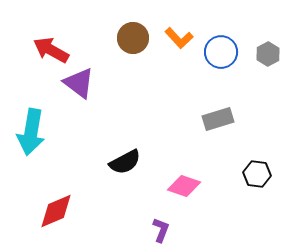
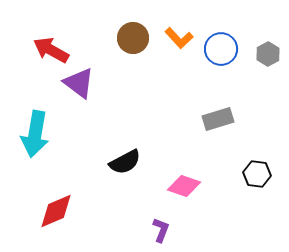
blue circle: moved 3 px up
cyan arrow: moved 4 px right, 2 px down
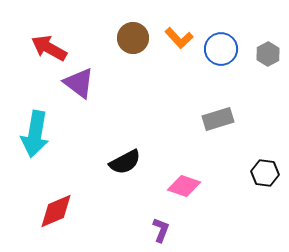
red arrow: moved 2 px left, 2 px up
black hexagon: moved 8 px right, 1 px up
